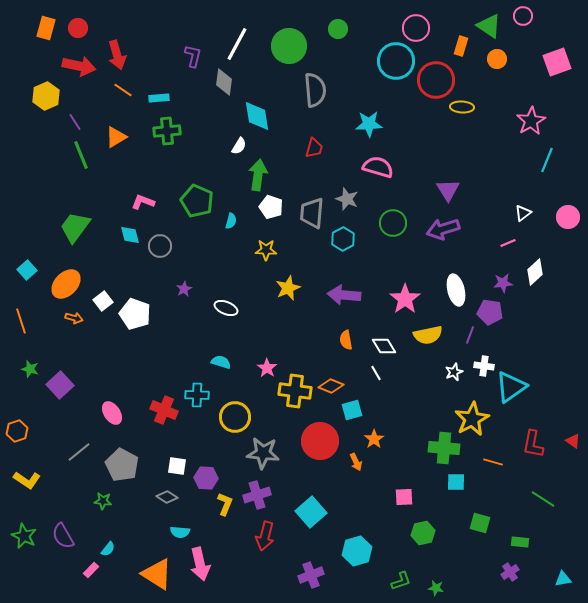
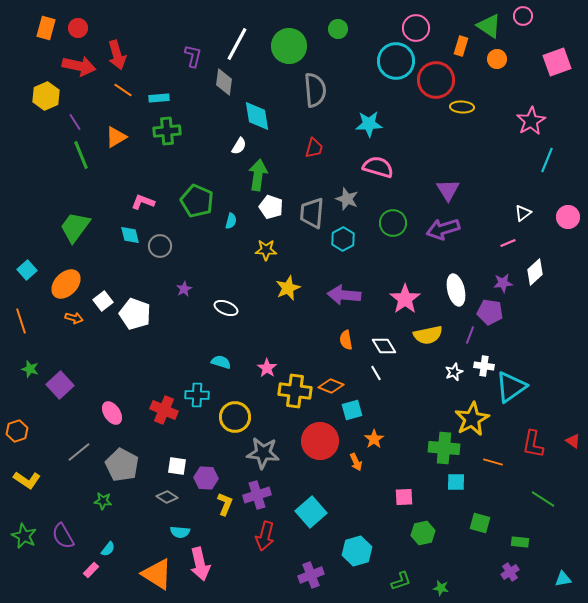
green star at (436, 588): moved 5 px right
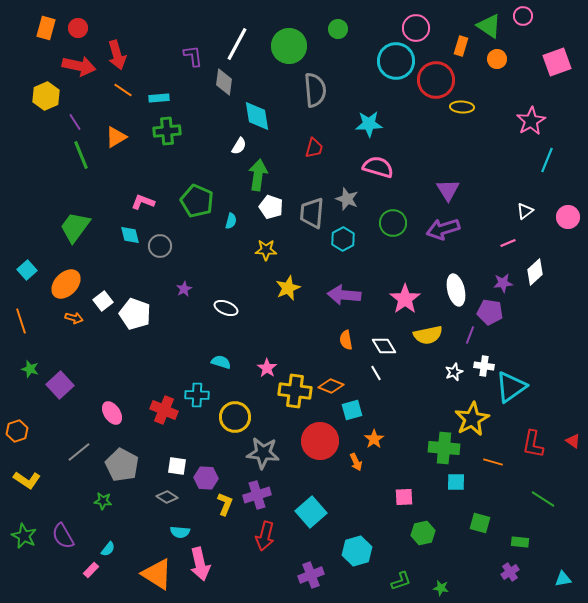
purple L-shape at (193, 56): rotated 20 degrees counterclockwise
white triangle at (523, 213): moved 2 px right, 2 px up
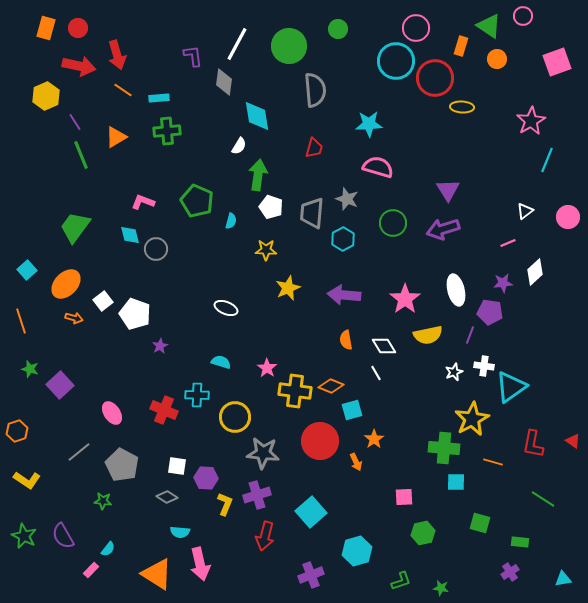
red circle at (436, 80): moved 1 px left, 2 px up
gray circle at (160, 246): moved 4 px left, 3 px down
purple star at (184, 289): moved 24 px left, 57 px down
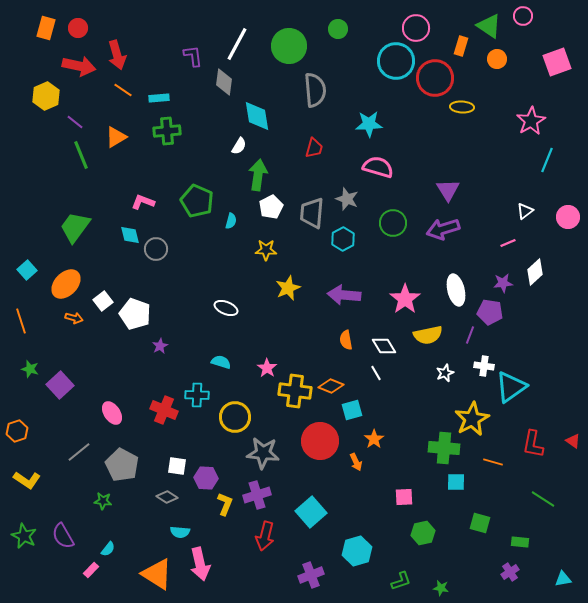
purple line at (75, 122): rotated 18 degrees counterclockwise
white pentagon at (271, 207): rotated 25 degrees clockwise
white star at (454, 372): moved 9 px left, 1 px down
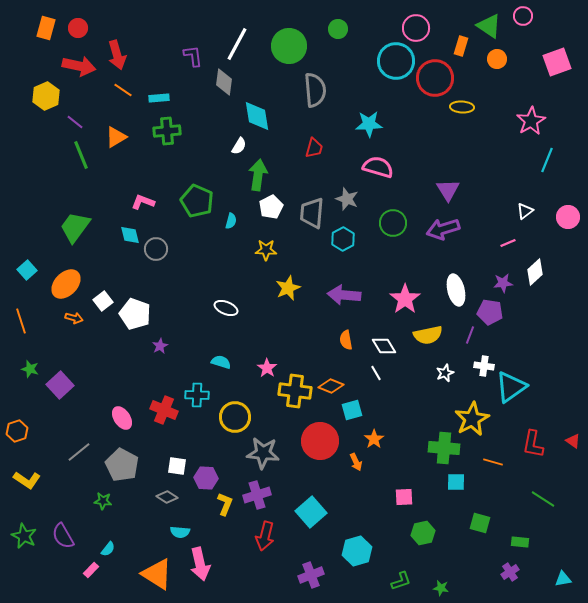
pink ellipse at (112, 413): moved 10 px right, 5 px down
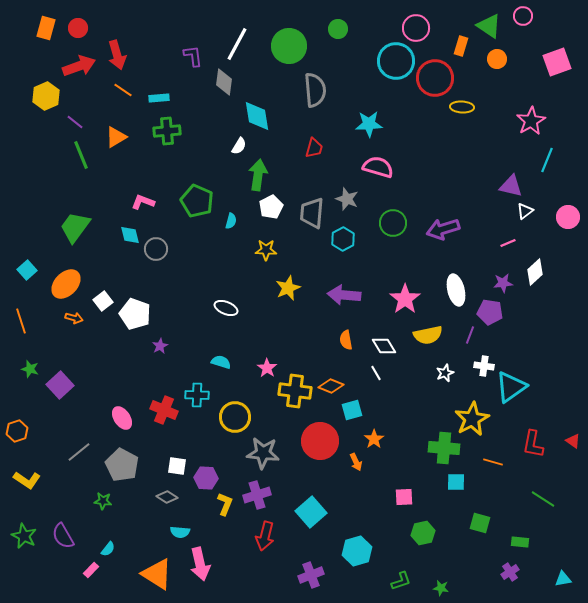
red arrow at (79, 66): rotated 32 degrees counterclockwise
purple triangle at (448, 190): moved 63 px right, 4 px up; rotated 45 degrees counterclockwise
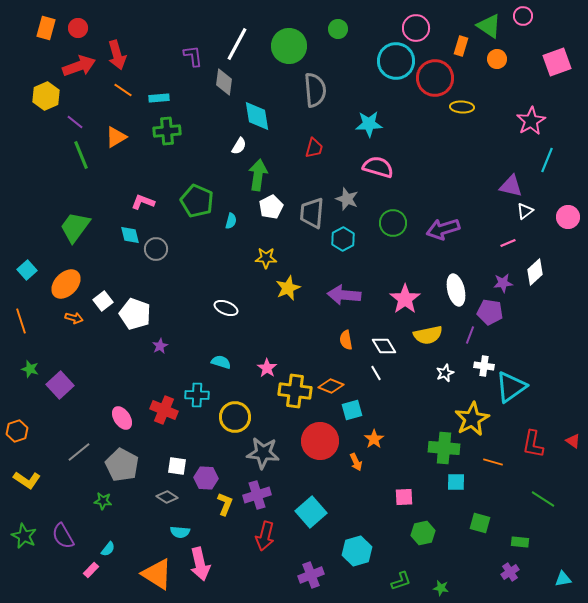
yellow star at (266, 250): moved 8 px down
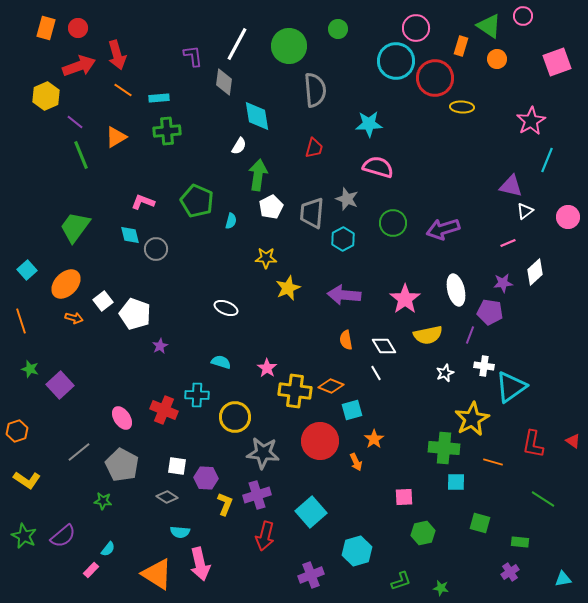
purple semicircle at (63, 536): rotated 100 degrees counterclockwise
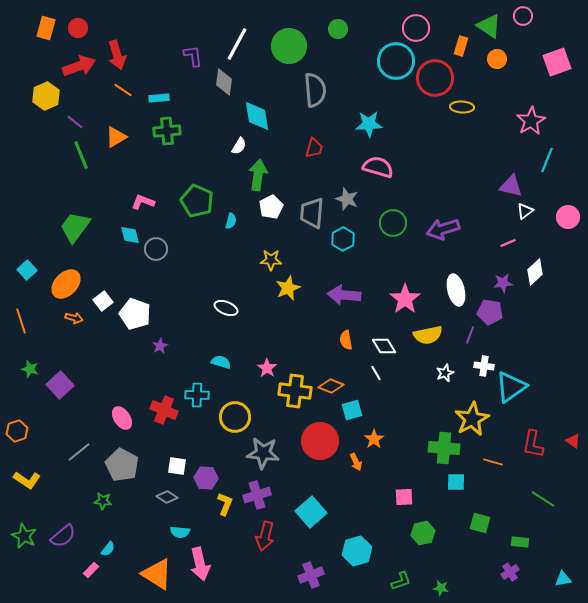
yellow star at (266, 258): moved 5 px right, 2 px down
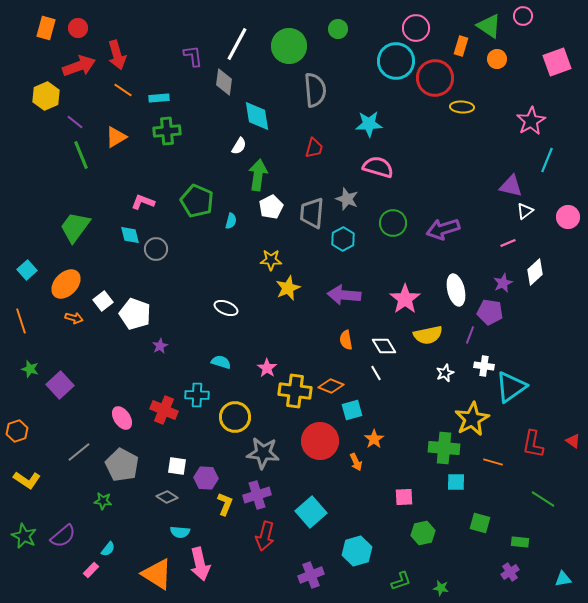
purple star at (503, 283): rotated 18 degrees counterclockwise
